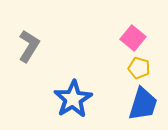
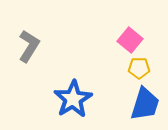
pink square: moved 3 px left, 2 px down
yellow pentagon: rotated 15 degrees counterclockwise
blue trapezoid: moved 2 px right
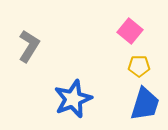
pink square: moved 9 px up
yellow pentagon: moved 2 px up
blue star: rotated 9 degrees clockwise
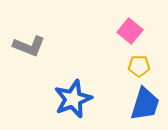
gray L-shape: rotated 80 degrees clockwise
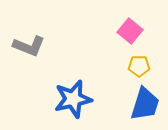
blue star: rotated 9 degrees clockwise
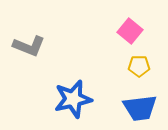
blue trapezoid: moved 5 px left, 4 px down; rotated 66 degrees clockwise
